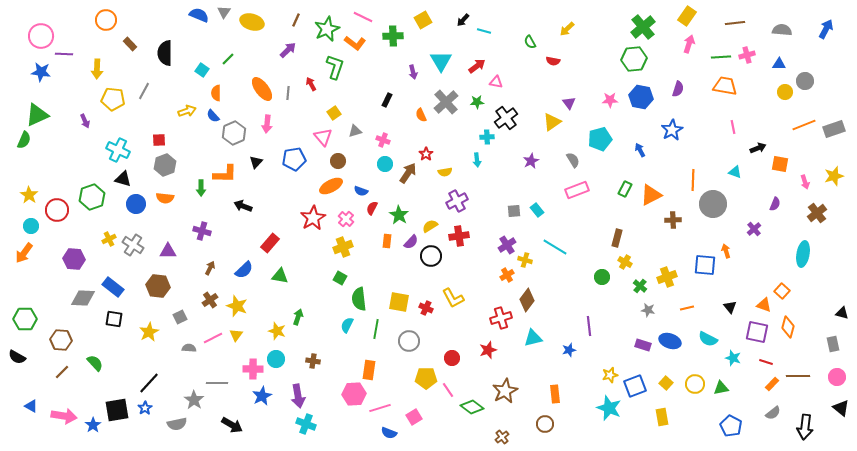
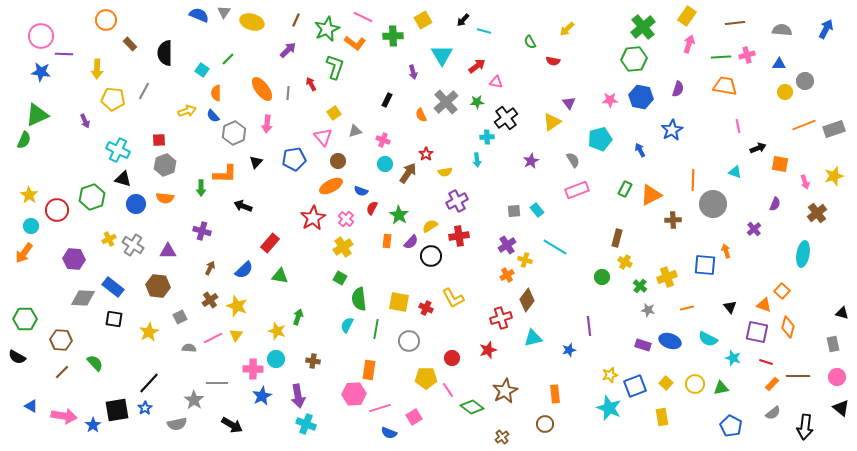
cyan triangle at (441, 61): moved 1 px right, 6 px up
pink line at (733, 127): moved 5 px right, 1 px up
yellow cross at (343, 247): rotated 12 degrees counterclockwise
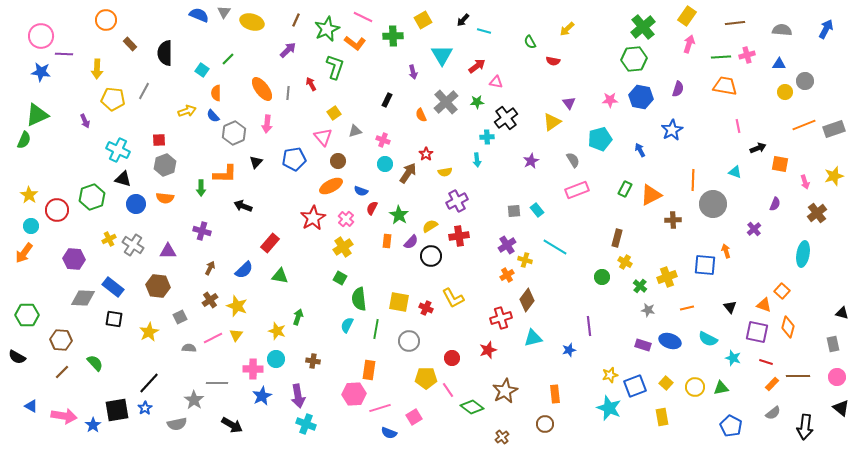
green hexagon at (25, 319): moved 2 px right, 4 px up
yellow circle at (695, 384): moved 3 px down
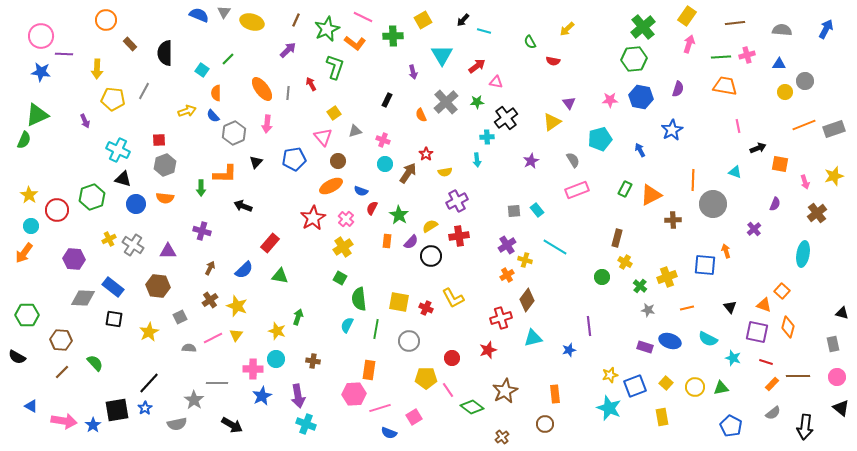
purple rectangle at (643, 345): moved 2 px right, 2 px down
pink arrow at (64, 416): moved 5 px down
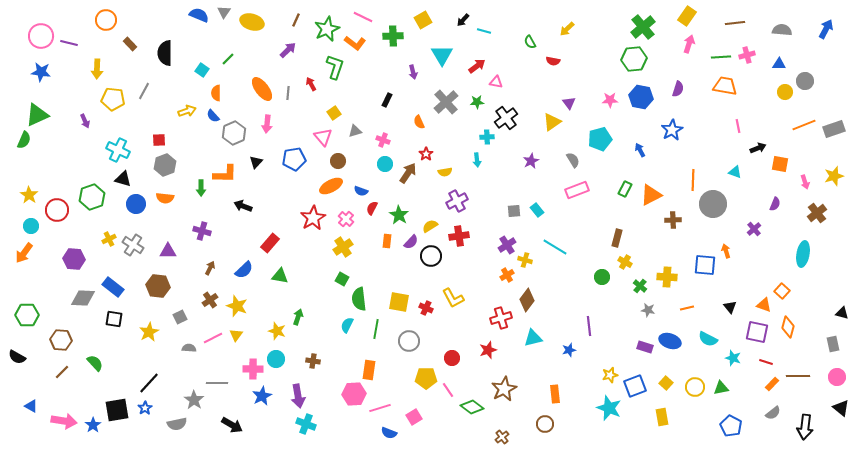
purple line at (64, 54): moved 5 px right, 11 px up; rotated 12 degrees clockwise
orange semicircle at (421, 115): moved 2 px left, 7 px down
yellow cross at (667, 277): rotated 24 degrees clockwise
green square at (340, 278): moved 2 px right, 1 px down
brown star at (505, 391): moved 1 px left, 2 px up
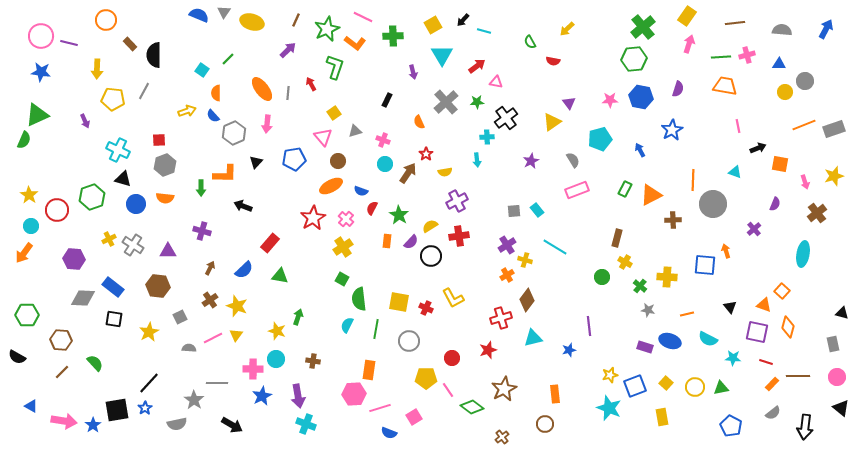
yellow square at (423, 20): moved 10 px right, 5 px down
black semicircle at (165, 53): moved 11 px left, 2 px down
orange line at (687, 308): moved 6 px down
cyan star at (733, 358): rotated 14 degrees counterclockwise
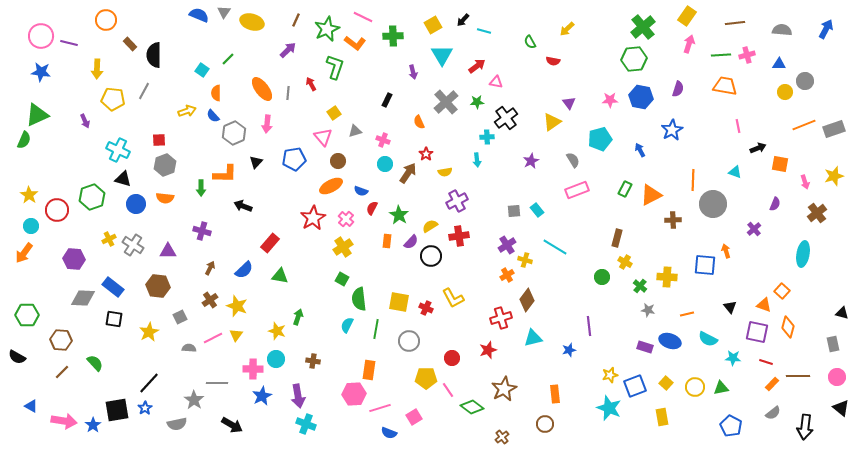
green line at (721, 57): moved 2 px up
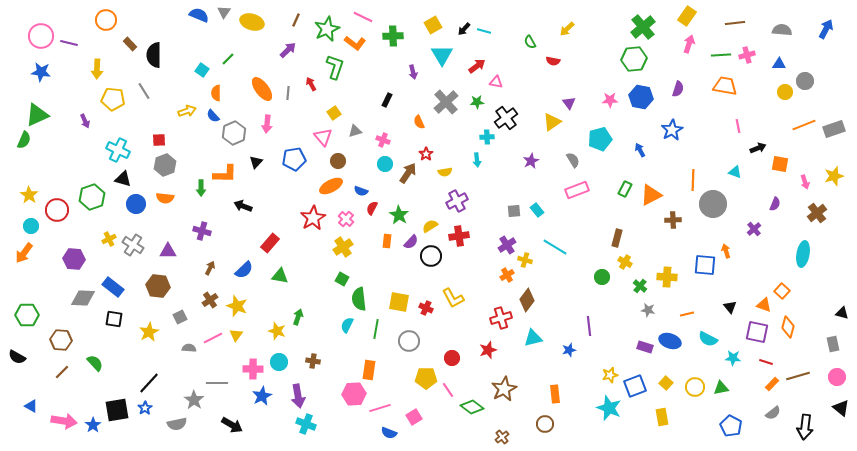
black arrow at (463, 20): moved 1 px right, 9 px down
gray line at (144, 91): rotated 60 degrees counterclockwise
cyan circle at (276, 359): moved 3 px right, 3 px down
brown line at (798, 376): rotated 15 degrees counterclockwise
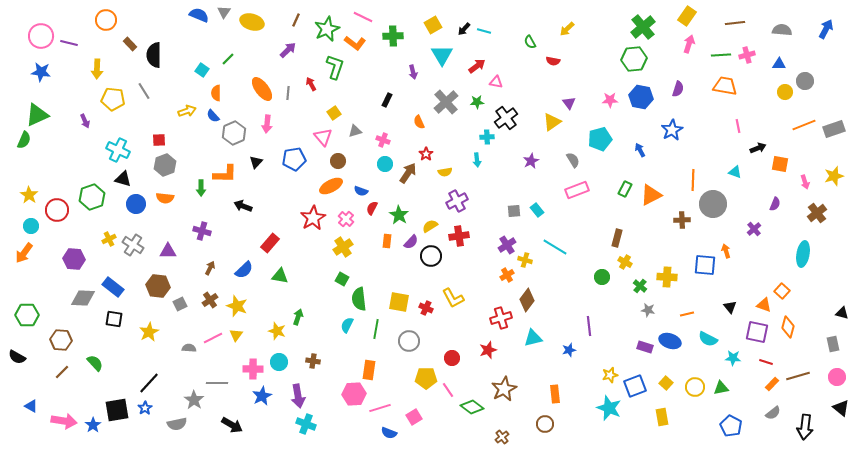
brown cross at (673, 220): moved 9 px right
gray square at (180, 317): moved 13 px up
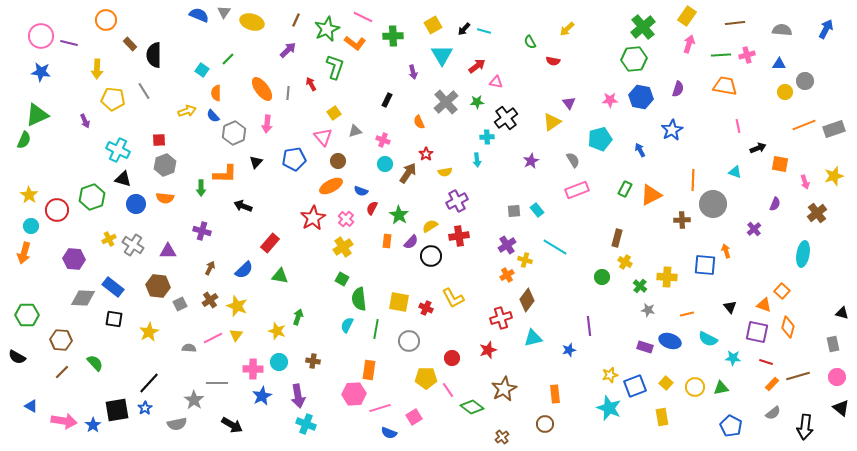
orange arrow at (24, 253): rotated 20 degrees counterclockwise
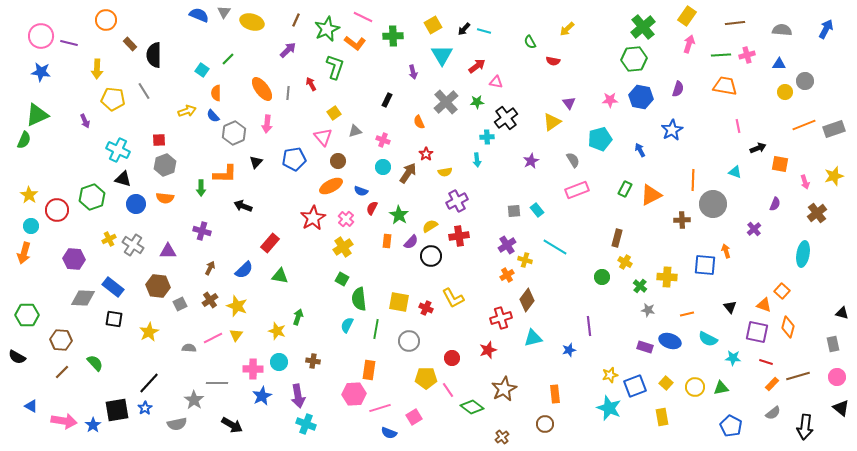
cyan circle at (385, 164): moved 2 px left, 3 px down
